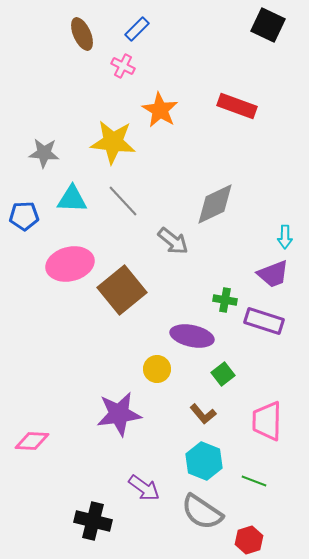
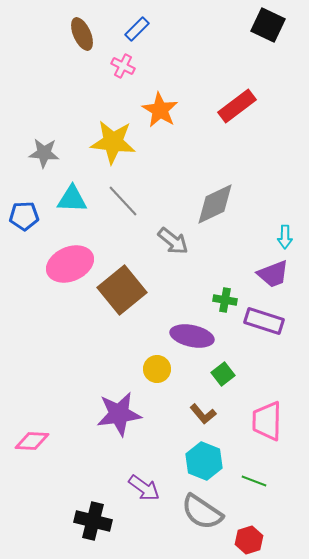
red rectangle: rotated 57 degrees counterclockwise
pink ellipse: rotated 9 degrees counterclockwise
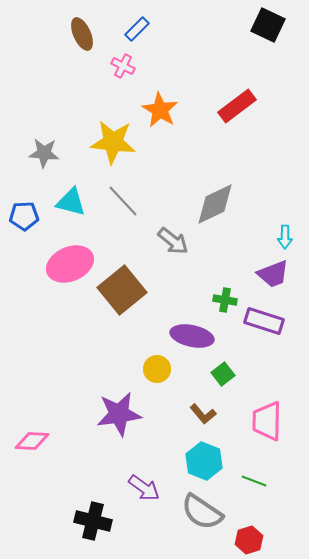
cyan triangle: moved 1 px left, 3 px down; rotated 12 degrees clockwise
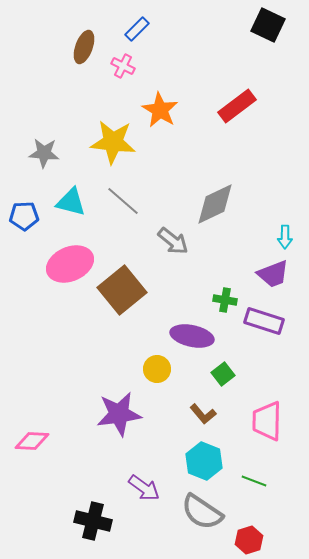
brown ellipse: moved 2 px right, 13 px down; rotated 44 degrees clockwise
gray line: rotated 6 degrees counterclockwise
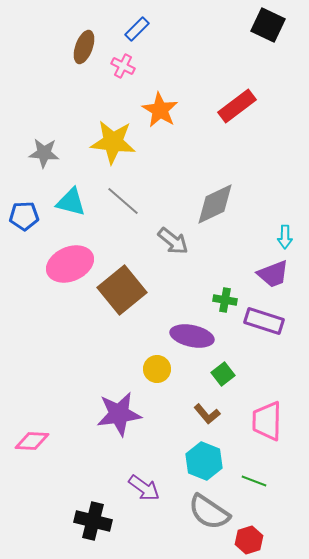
brown L-shape: moved 4 px right
gray semicircle: moved 7 px right
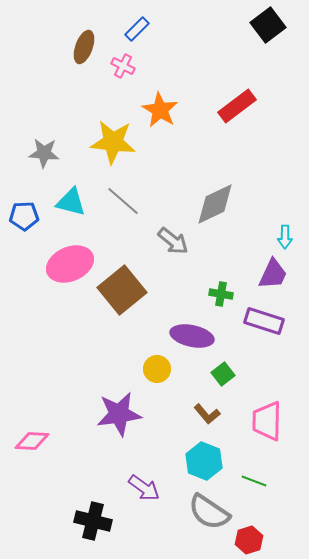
black square: rotated 28 degrees clockwise
purple trapezoid: rotated 44 degrees counterclockwise
green cross: moved 4 px left, 6 px up
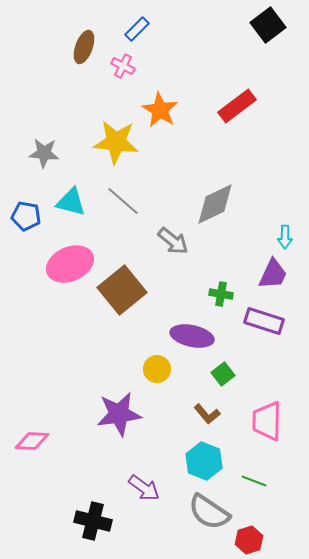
yellow star: moved 3 px right
blue pentagon: moved 2 px right; rotated 12 degrees clockwise
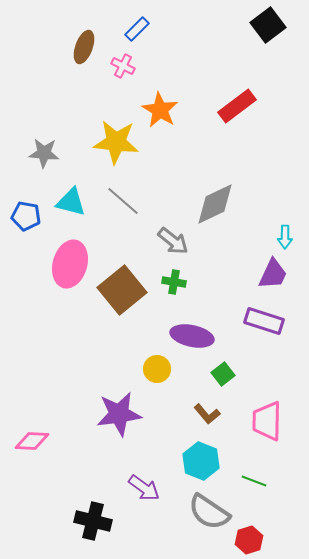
pink ellipse: rotated 51 degrees counterclockwise
green cross: moved 47 px left, 12 px up
cyan hexagon: moved 3 px left
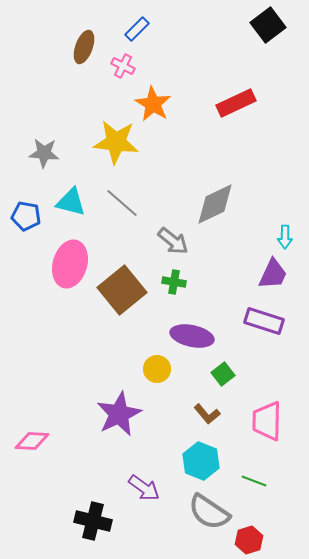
red rectangle: moved 1 px left, 3 px up; rotated 12 degrees clockwise
orange star: moved 7 px left, 6 px up
gray line: moved 1 px left, 2 px down
purple star: rotated 18 degrees counterclockwise
